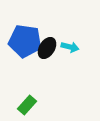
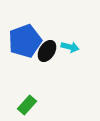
blue pentagon: rotated 28 degrees counterclockwise
black ellipse: moved 3 px down
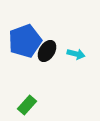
cyan arrow: moved 6 px right, 7 px down
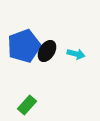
blue pentagon: moved 1 px left, 5 px down
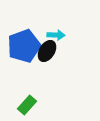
cyan arrow: moved 20 px left, 19 px up; rotated 12 degrees counterclockwise
